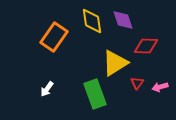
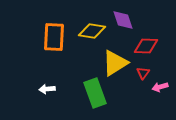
yellow diamond: moved 10 px down; rotated 72 degrees counterclockwise
orange rectangle: rotated 32 degrees counterclockwise
red triangle: moved 6 px right, 10 px up
white arrow: rotated 49 degrees clockwise
green rectangle: moved 1 px up
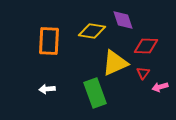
orange rectangle: moved 5 px left, 4 px down
yellow triangle: rotated 8 degrees clockwise
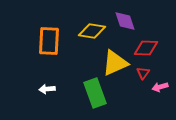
purple diamond: moved 2 px right, 1 px down
red diamond: moved 2 px down
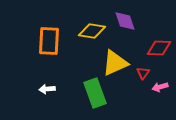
red diamond: moved 13 px right
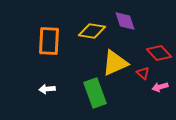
red diamond: moved 5 px down; rotated 45 degrees clockwise
red triangle: rotated 24 degrees counterclockwise
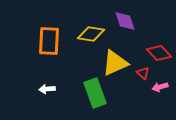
yellow diamond: moved 1 px left, 3 px down
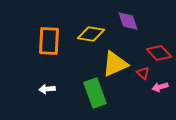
purple diamond: moved 3 px right
yellow triangle: moved 1 px down
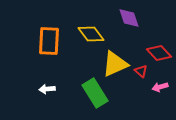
purple diamond: moved 1 px right, 3 px up
yellow diamond: rotated 44 degrees clockwise
red triangle: moved 2 px left, 2 px up
green rectangle: rotated 12 degrees counterclockwise
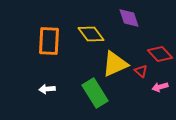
red diamond: moved 1 px right, 1 px down
